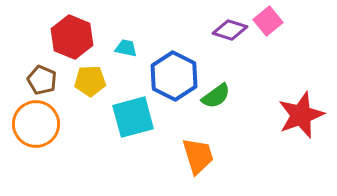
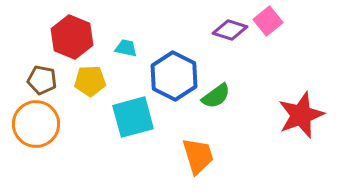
brown pentagon: rotated 12 degrees counterclockwise
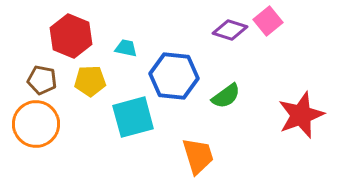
red hexagon: moved 1 px left, 1 px up
blue hexagon: rotated 21 degrees counterclockwise
green semicircle: moved 10 px right
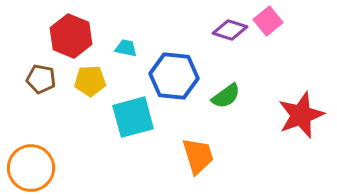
brown pentagon: moved 1 px left, 1 px up
orange circle: moved 5 px left, 44 px down
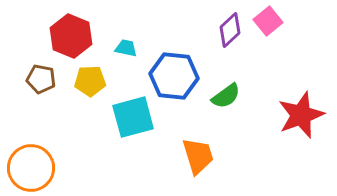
purple diamond: rotated 60 degrees counterclockwise
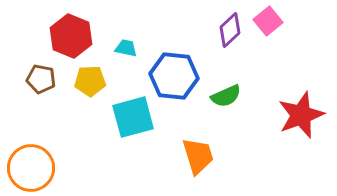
green semicircle: rotated 12 degrees clockwise
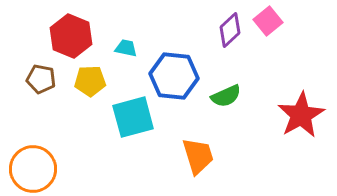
red star: rotated 9 degrees counterclockwise
orange circle: moved 2 px right, 1 px down
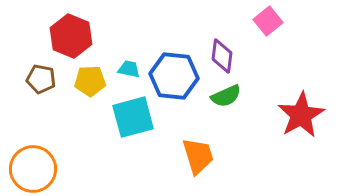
purple diamond: moved 8 px left, 26 px down; rotated 40 degrees counterclockwise
cyan trapezoid: moved 3 px right, 21 px down
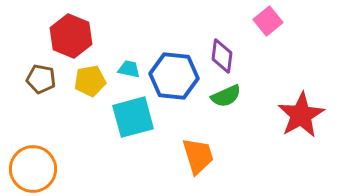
yellow pentagon: rotated 8 degrees counterclockwise
